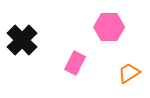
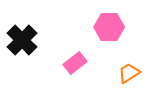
pink rectangle: rotated 25 degrees clockwise
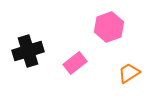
pink hexagon: rotated 20 degrees counterclockwise
black cross: moved 6 px right, 11 px down; rotated 28 degrees clockwise
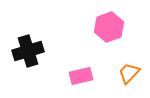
pink rectangle: moved 6 px right, 13 px down; rotated 25 degrees clockwise
orange trapezoid: rotated 15 degrees counterclockwise
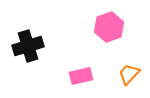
black cross: moved 5 px up
orange trapezoid: moved 1 px down
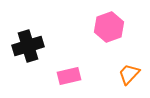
pink rectangle: moved 12 px left
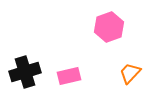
black cross: moved 3 px left, 26 px down
orange trapezoid: moved 1 px right, 1 px up
